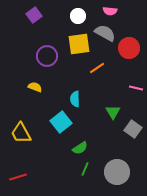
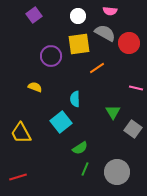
red circle: moved 5 px up
purple circle: moved 4 px right
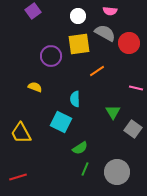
purple square: moved 1 px left, 4 px up
orange line: moved 3 px down
cyan square: rotated 25 degrees counterclockwise
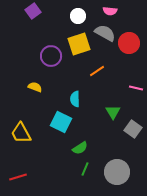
yellow square: rotated 10 degrees counterclockwise
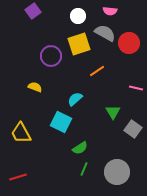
cyan semicircle: rotated 49 degrees clockwise
green line: moved 1 px left
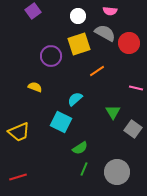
yellow trapezoid: moved 2 px left, 1 px up; rotated 85 degrees counterclockwise
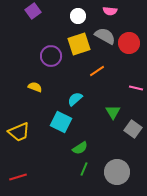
gray semicircle: moved 3 px down
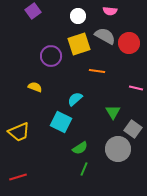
orange line: rotated 42 degrees clockwise
gray circle: moved 1 px right, 23 px up
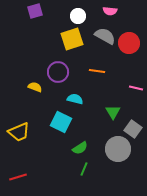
purple square: moved 2 px right; rotated 21 degrees clockwise
yellow square: moved 7 px left, 5 px up
purple circle: moved 7 px right, 16 px down
cyan semicircle: rotated 56 degrees clockwise
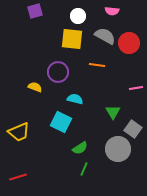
pink semicircle: moved 2 px right
yellow square: rotated 25 degrees clockwise
orange line: moved 6 px up
pink line: rotated 24 degrees counterclockwise
